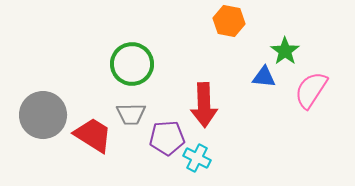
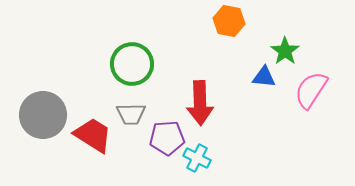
red arrow: moved 4 px left, 2 px up
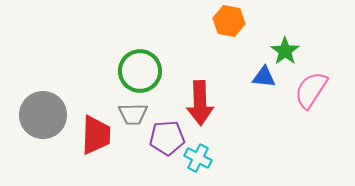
green circle: moved 8 px right, 7 px down
gray trapezoid: moved 2 px right
red trapezoid: moved 3 px right; rotated 60 degrees clockwise
cyan cross: moved 1 px right
